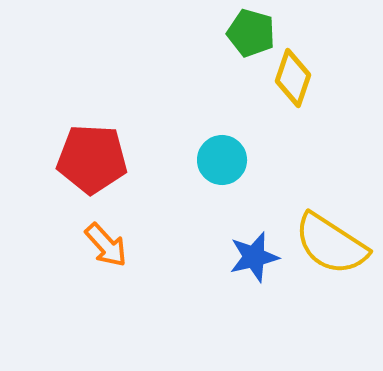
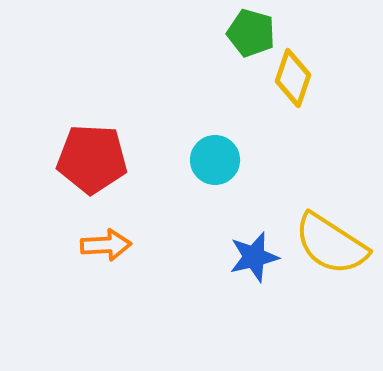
cyan circle: moved 7 px left
orange arrow: rotated 51 degrees counterclockwise
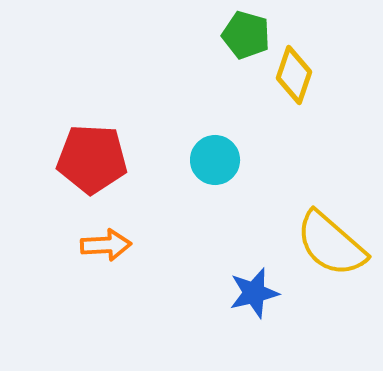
green pentagon: moved 5 px left, 2 px down
yellow diamond: moved 1 px right, 3 px up
yellow semicircle: rotated 8 degrees clockwise
blue star: moved 36 px down
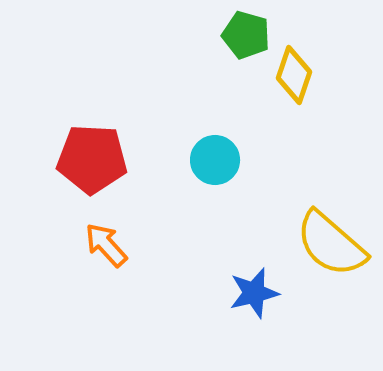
orange arrow: rotated 129 degrees counterclockwise
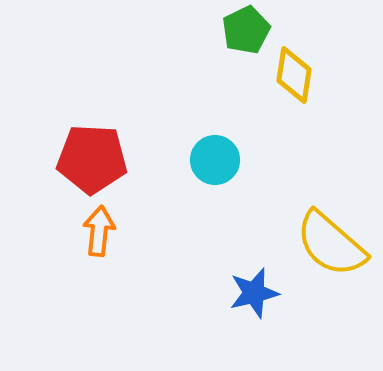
green pentagon: moved 5 px up; rotated 30 degrees clockwise
yellow diamond: rotated 10 degrees counterclockwise
orange arrow: moved 7 px left, 14 px up; rotated 48 degrees clockwise
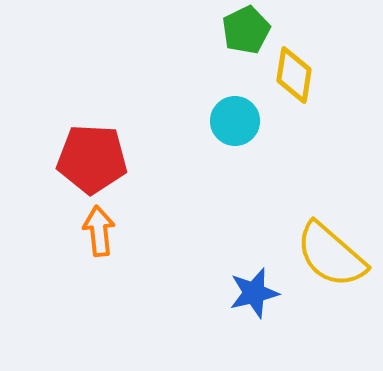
cyan circle: moved 20 px right, 39 px up
orange arrow: rotated 12 degrees counterclockwise
yellow semicircle: moved 11 px down
